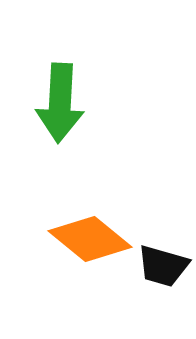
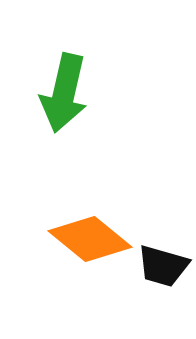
green arrow: moved 4 px right, 10 px up; rotated 10 degrees clockwise
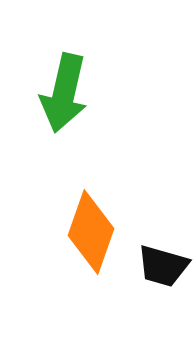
orange diamond: moved 1 px right, 7 px up; rotated 70 degrees clockwise
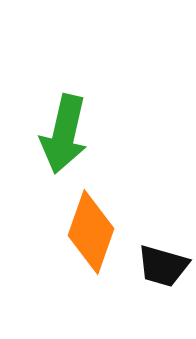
green arrow: moved 41 px down
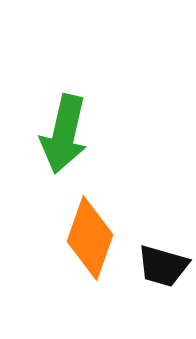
orange diamond: moved 1 px left, 6 px down
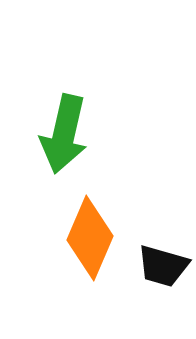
orange diamond: rotated 4 degrees clockwise
